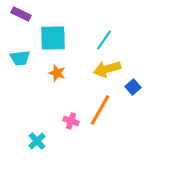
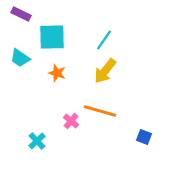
cyan square: moved 1 px left, 1 px up
cyan trapezoid: rotated 40 degrees clockwise
yellow arrow: moved 2 px left, 2 px down; rotated 36 degrees counterclockwise
blue square: moved 11 px right, 50 px down; rotated 28 degrees counterclockwise
orange line: moved 1 px down; rotated 76 degrees clockwise
pink cross: rotated 21 degrees clockwise
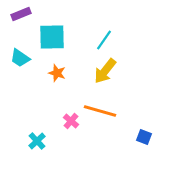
purple rectangle: rotated 48 degrees counterclockwise
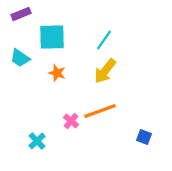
orange line: rotated 36 degrees counterclockwise
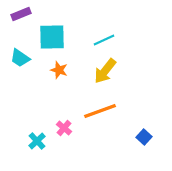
cyan line: rotated 30 degrees clockwise
orange star: moved 2 px right, 3 px up
pink cross: moved 7 px left, 7 px down
blue square: rotated 21 degrees clockwise
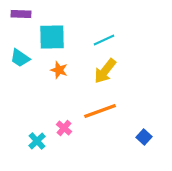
purple rectangle: rotated 24 degrees clockwise
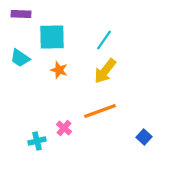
cyan line: rotated 30 degrees counterclockwise
cyan cross: rotated 30 degrees clockwise
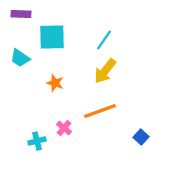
orange star: moved 4 px left, 13 px down
blue square: moved 3 px left
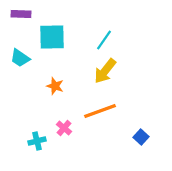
orange star: moved 3 px down
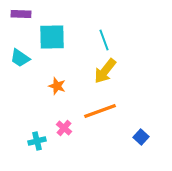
cyan line: rotated 55 degrees counterclockwise
orange star: moved 2 px right
